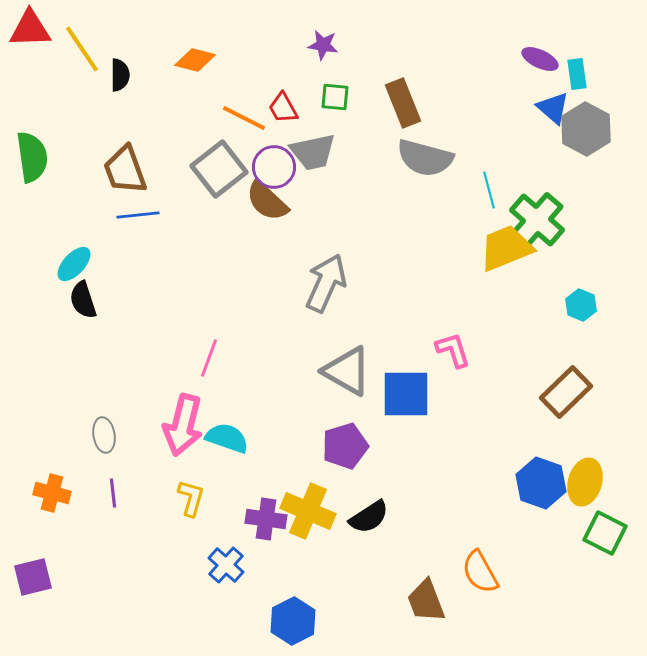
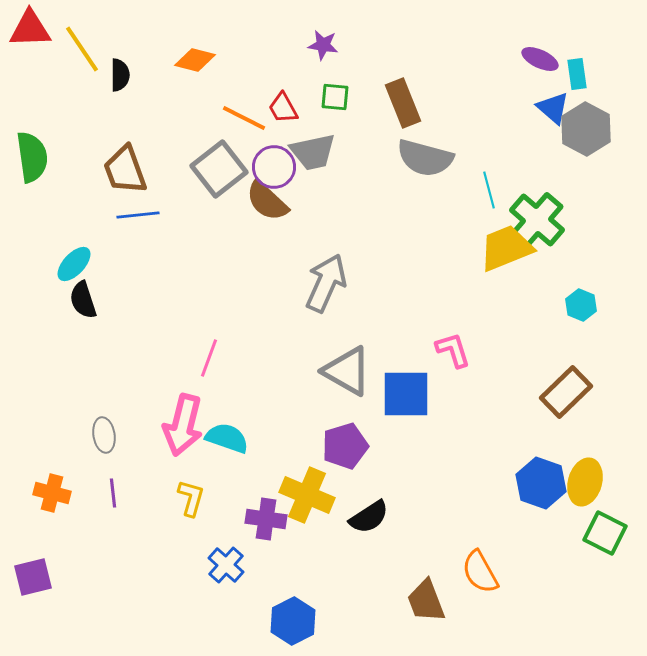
yellow cross at (308, 511): moved 1 px left, 16 px up
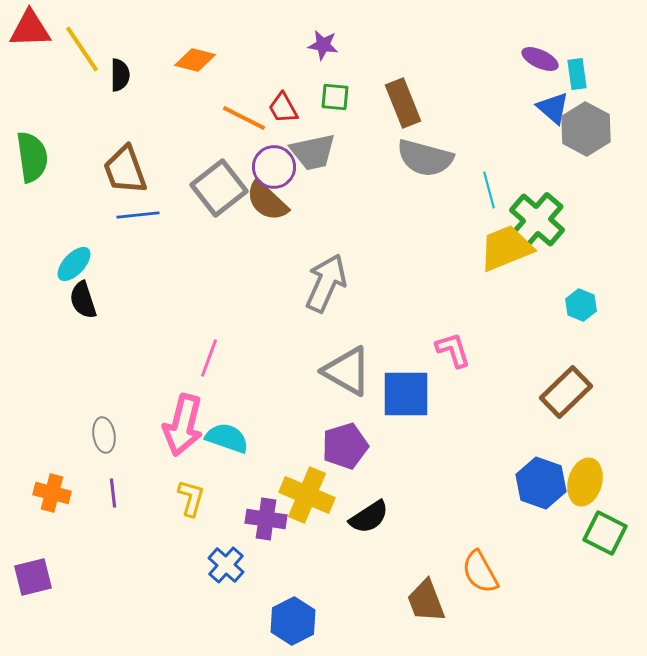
gray square at (219, 169): moved 19 px down
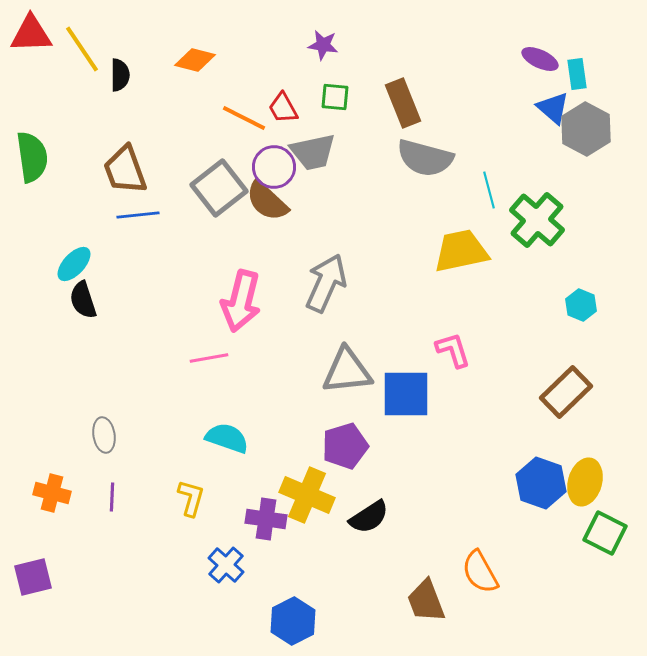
red triangle at (30, 29): moved 1 px right, 5 px down
yellow trapezoid at (506, 248): moved 45 px left, 3 px down; rotated 10 degrees clockwise
pink line at (209, 358): rotated 60 degrees clockwise
gray triangle at (347, 371): rotated 36 degrees counterclockwise
pink arrow at (183, 425): moved 58 px right, 124 px up
purple line at (113, 493): moved 1 px left, 4 px down; rotated 8 degrees clockwise
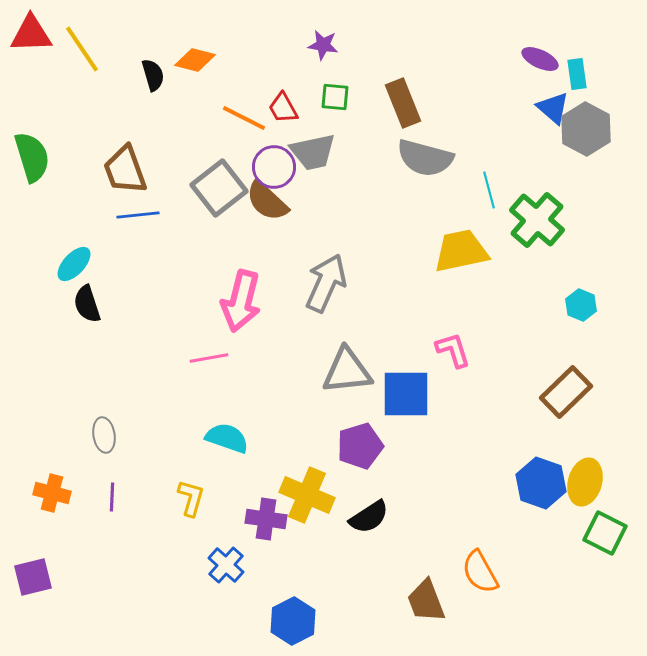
black semicircle at (120, 75): moved 33 px right; rotated 16 degrees counterclockwise
green semicircle at (32, 157): rotated 9 degrees counterclockwise
black semicircle at (83, 300): moved 4 px right, 4 px down
purple pentagon at (345, 446): moved 15 px right
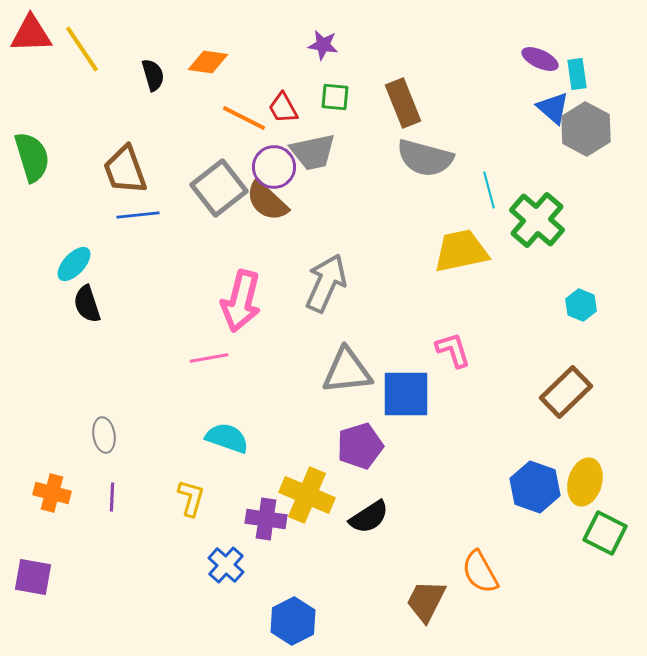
orange diamond at (195, 60): moved 13 px right, 2 px down; rotated 6 degrees counterclockwise
blue hexagon at (541, 483): moved 6 px left, 4 px down
purple square at (33, 577): rotated 24 degrees clockwise
brown trapezoid at (426, 601): rotated 48 degrees clockwise
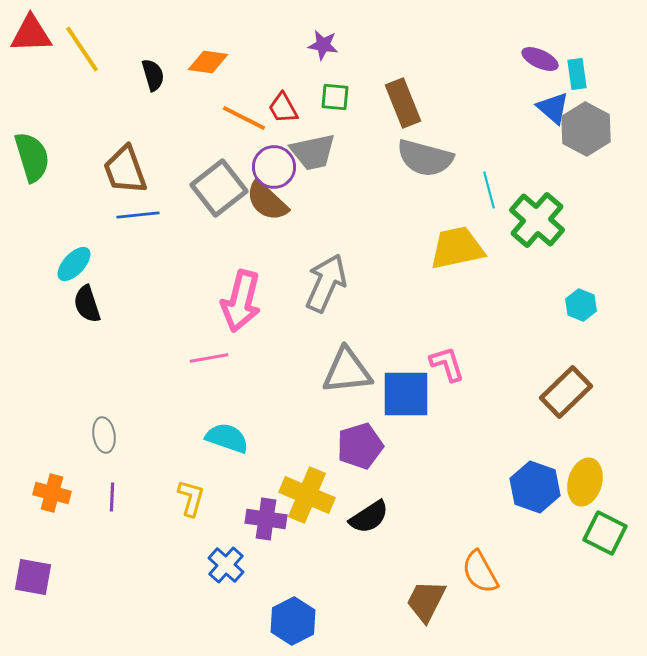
yellow trapezoid at (461, 251): moved 4 px left, 3 px up
pink L-shape at (453, 350): moved 6 px left, 14 px down
